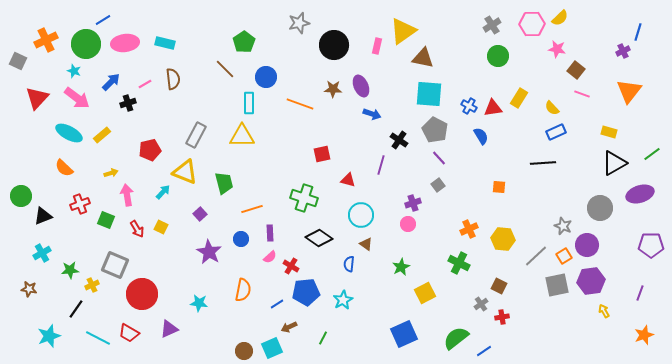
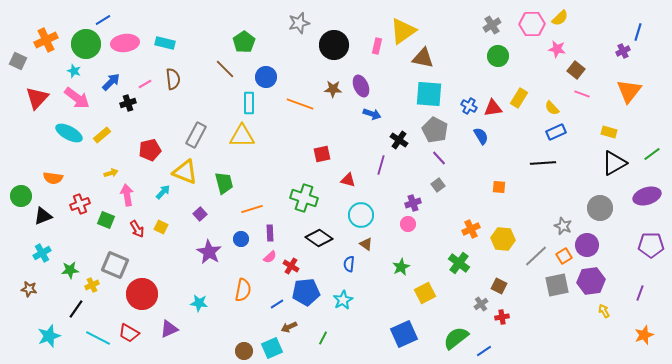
orange semicircle at (64, 168): moved 11 px left, 10 px down; rotated 36 degrees counterclockwise
purple ellipse at (640, 194): moved 7 px right, 2 px down
orange cross at (469, 229): moved 2 px right
green cross at (459, 263): rotated 10 degrees clockwise
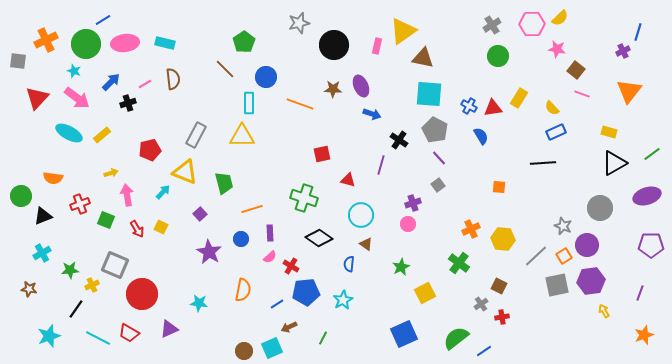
gray square at (18, 61): rotated 18 degrees counterclockwise
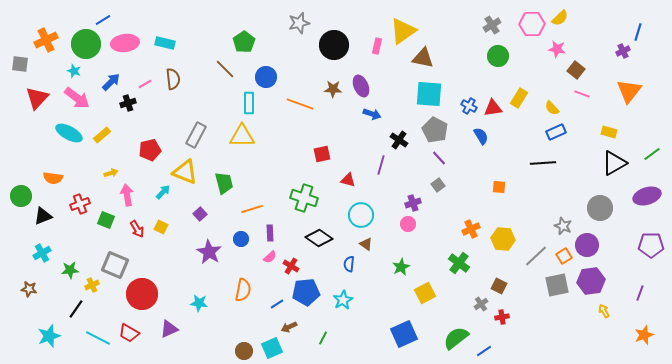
gray square at (18, 61): moved 2 px right, 3 px down
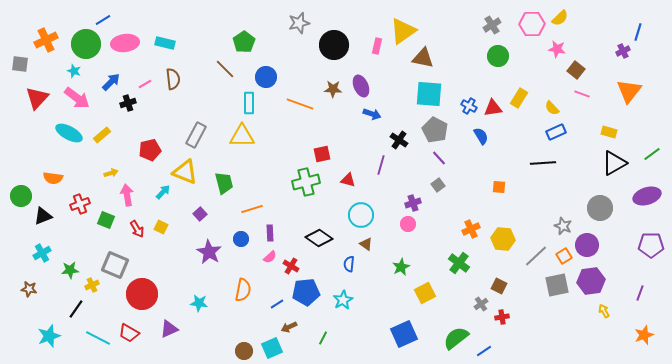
green cross at (304, 198): moved 2 px right, 16 px up; rotated 32 degrees counterclockwise
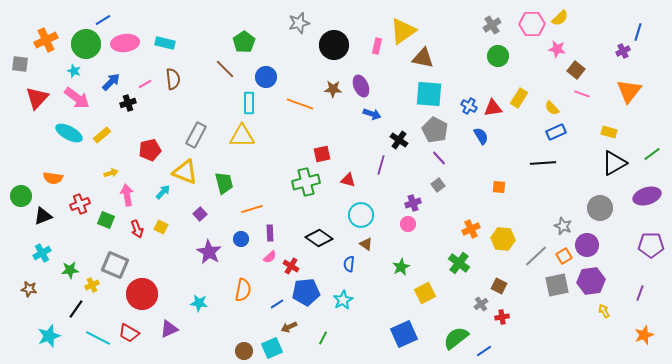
red arrow at (137, 229): rotated 12 degrees clockwise
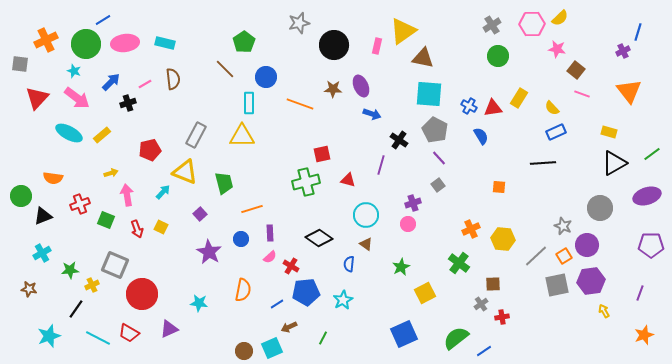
orange triangle at (629, 91): rotated 16 degrees counterclockwise
cyan circle at (361, 215): moved 5 px right
brown square at (499, 286): moved 6 px left, 2 px up; rotated 28 degrees counterclockwise
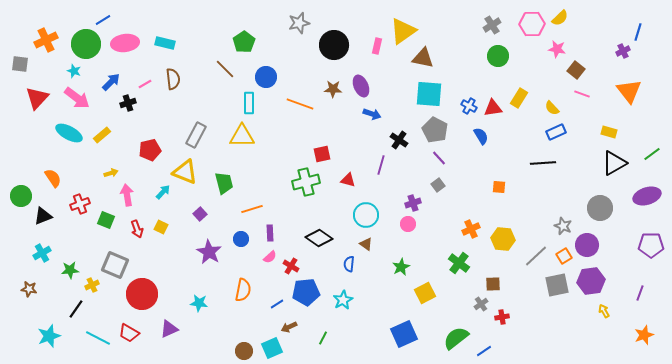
orange semicircle at (53, 178): rotated 132 degrees counterclockwise
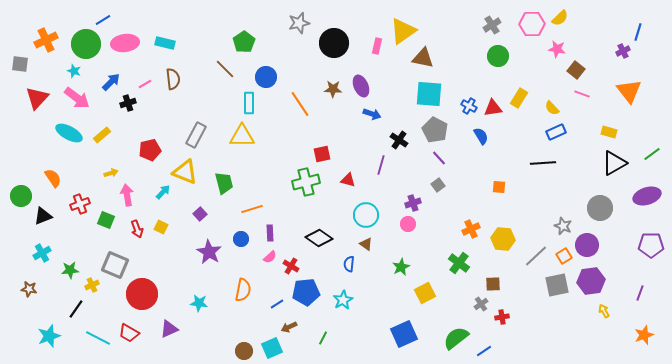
black circle at (334, 45): moved 2 px up
orange line at (300, 104): rotated 36 degrees clockwise
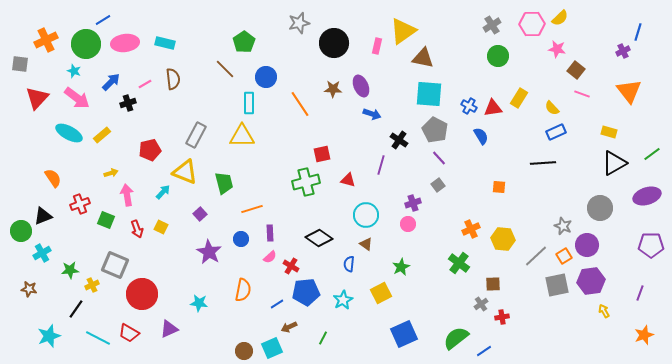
green circle at (21, 196): moved 35 px down
yellow square at (425, 293): moved 44 px left
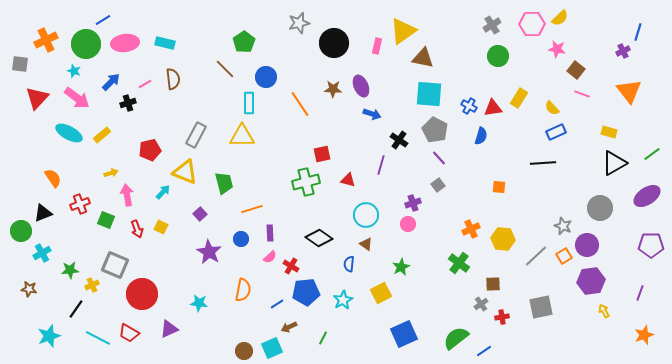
blue semicircle at (481, 136): rotated 48 degrees clockwise
purple ellipse at (647, 196): rotated 16 degrees counterclockwise
black triangle at (43, 216): moved 3 px up
gray square at (557, 285): moved 16 px left, 22 px down
